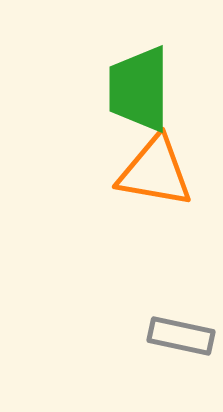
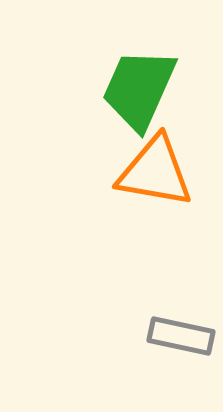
green trapezoid: rotated 24 degrees clockwise
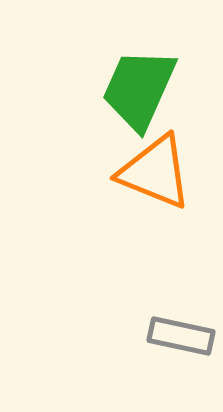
orange triangle: rotated 12 degrees clockwise
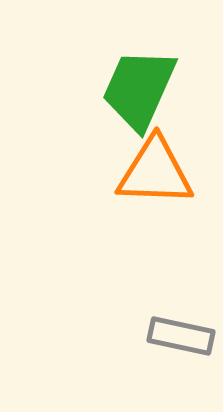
orange triangle: rotated 20 degrees counterclockwise
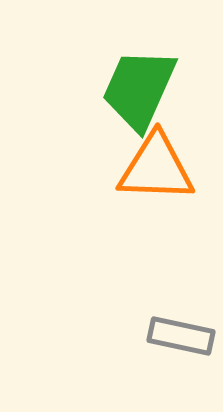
orange triangle: moved 1 px right, 4 px up
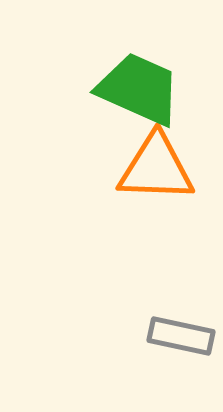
green trapezoid: rotated 90 degrees clockwise
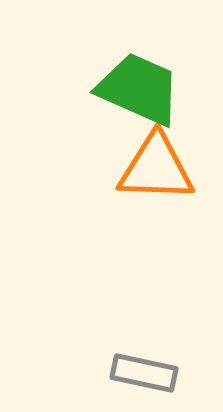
gray rectangle: moved 37 px left, 37 px down
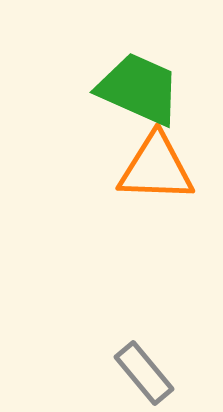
gray rectangle: rotated 38 degrees clockwise
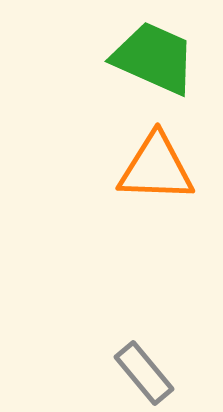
green trapezoid: moved 15 px right, 31 px up
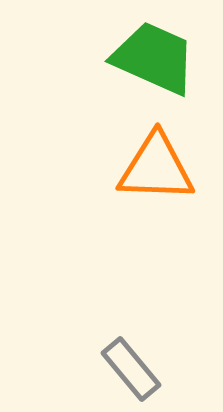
gray rectangle: moved 13 px left, 4 px up
